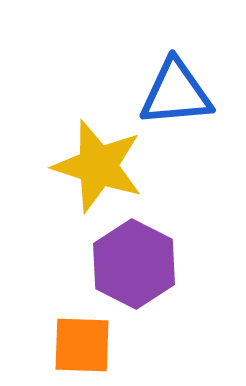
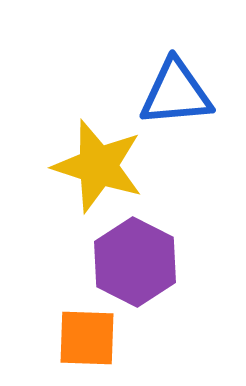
purple hexagon: moved 1 px right, 2 px up
orange square: moved 5 px right, 7 px up
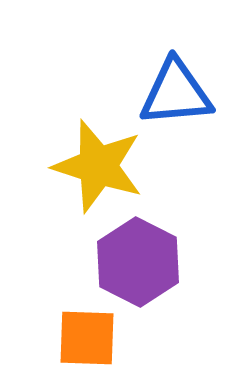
purple hexagon: moved 3 px right
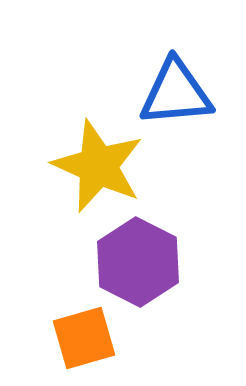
yellow star: rotated 6 degrees clockwise
orange square: moved 3 px left; rotated 18 degrees counterclockwise
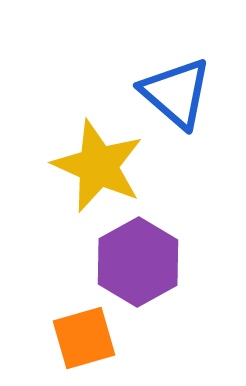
blue triangle: rotated 46 degrees clockwise
purple hexagon: rotated 4 degrees clockwise
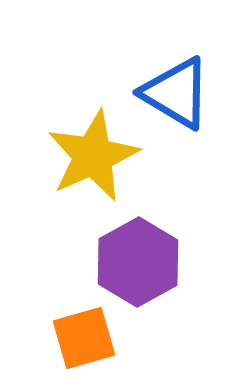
blue triangle: rotated 10 degrees counterclockwise
yellow star: moved 5 px left, 10 px up; rotated 24 degrees clockwise
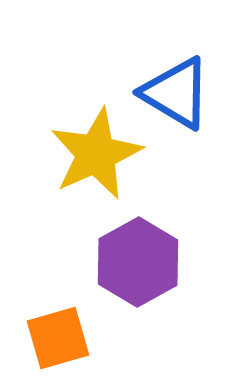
yellow star: moved 3 px right, 2 px up
orange square: moved 26 px left
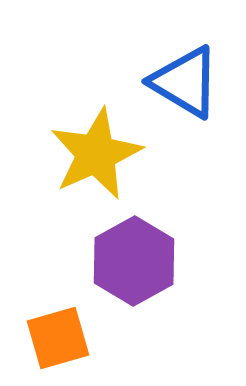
blue triangle: moved 9 px right, 11 px up
purple hexagon: moved 4 px left, 1 px up
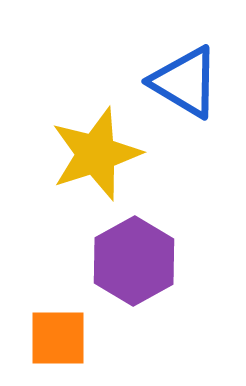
yellow star: rotated 6 degrees clockwise
orange square: rotated 16 degrees clockwise
